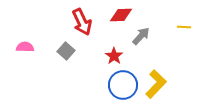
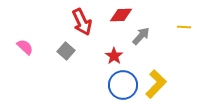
pink semicircle: rotated 42 degrees clockwise
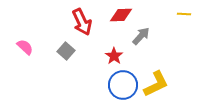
yellow line: moved 13 px up
yellow L-shape: rotated 20 degrees clockwise
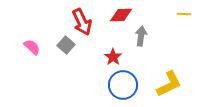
gray arrow: rotated 36 degrees counterclockwise
pink semicircle: moved 7 px right
gray square: moved 6 px up
red star: moved 1 px left, 1 px down
yellow L-shape: moved 13 px right
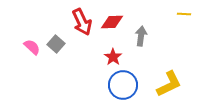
red diamond: moved 9 px left, 7 px down
gray square: moved 10 px left, 1 px up
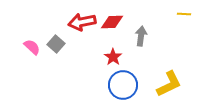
red arrow: rotated 104 degrees clockwise
